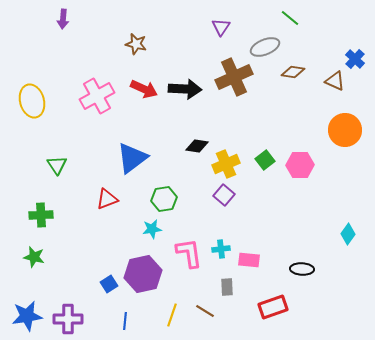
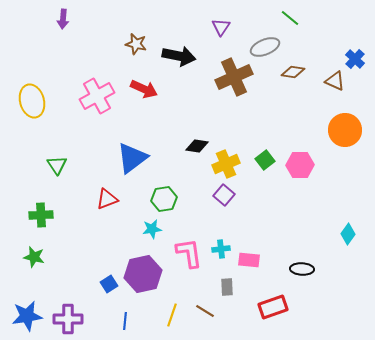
black arrow: moved 6 px left, 33 px up; rotated 8 degrees clockwise
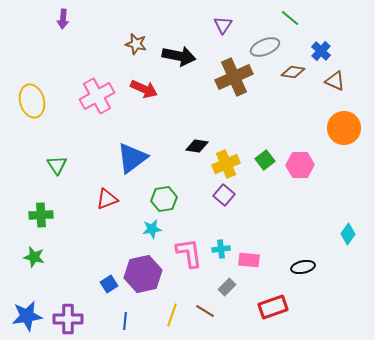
purple triangle: moved 2 px right, 2 px up
blue cross: moved 34 px left, 8 px up
orange circle: moved 1 px left, 2 px up
black ellipse: moved 1 px right, 2 px up; rotated 15 degrees counterclockwise
gray rectangle: rotated 48 degrees clockwise
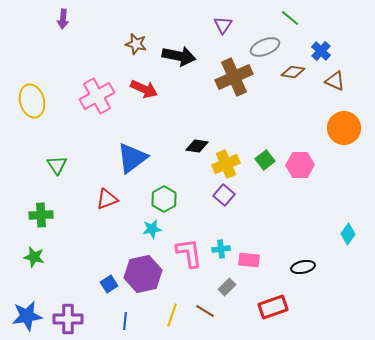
green hexagon: rotated 20 degrees counterclockwise
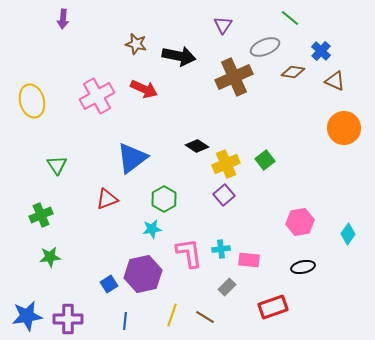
black diamond: rotated 25 degrees clockwise
pink hexagon: moved 57 px down; rotated 8 degrees counterclockwise
purple square: rotated 10 degrees clockwise
green cross: rotated 20 degrees counterclockwise
green star: moved 16 px right; rotated 20 degrees counterclockwise
brown line: moved 6 px down
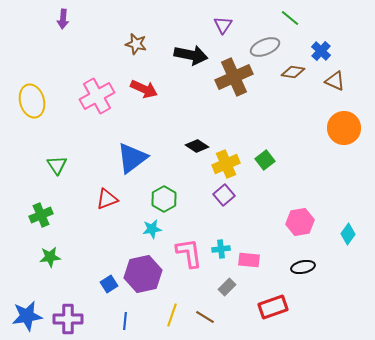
black arrow: moved 12 px right, 1 px up
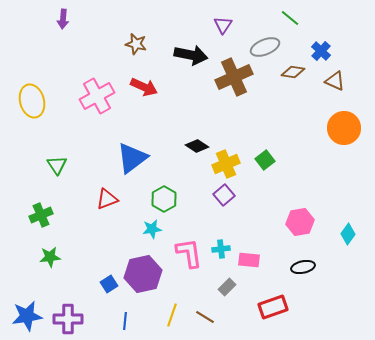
red arrow: moved 2 px up
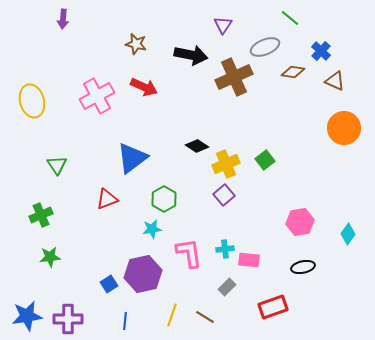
cyan cross: moved 4 px right
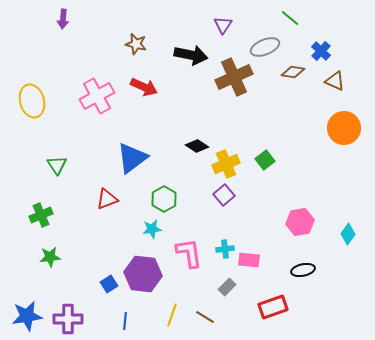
black ellipse: moved 3 px down
purple hexagon: rotated 18 degrees clockwise
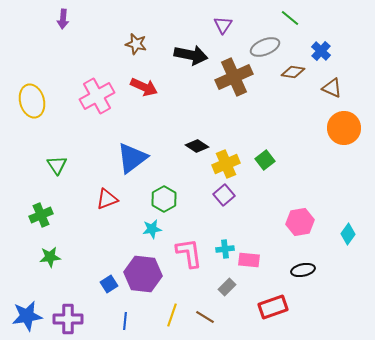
brown triangle: moved 3 px left, 7 px down
